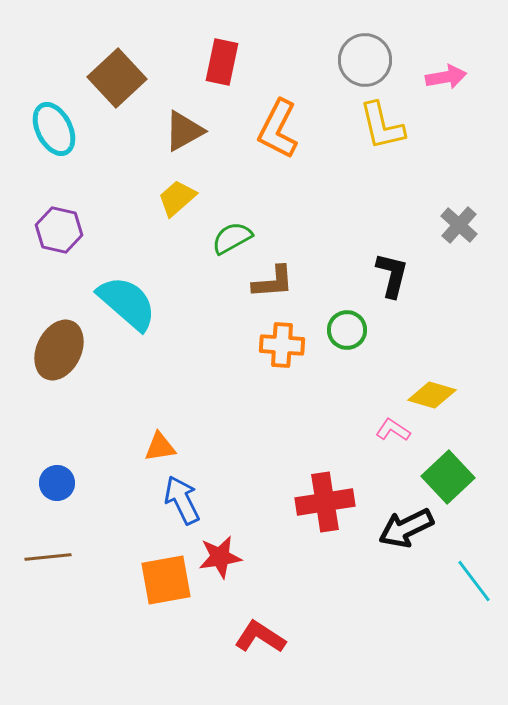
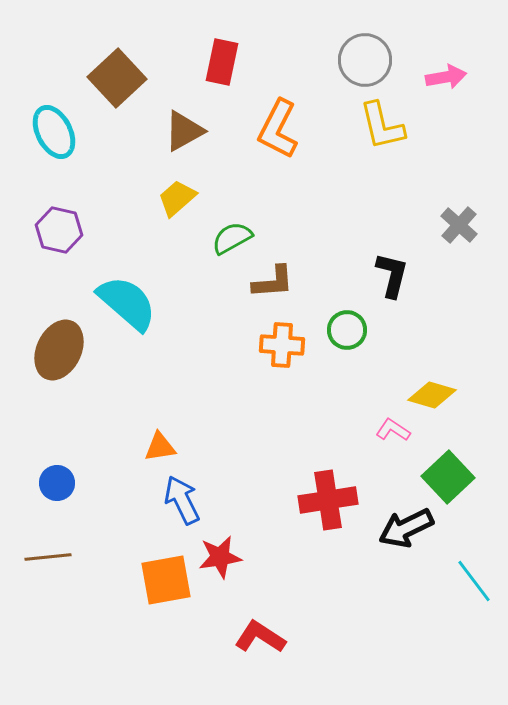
cyan ellipse: moved 3 px down
red cross: moved 3 px right, 2 px up
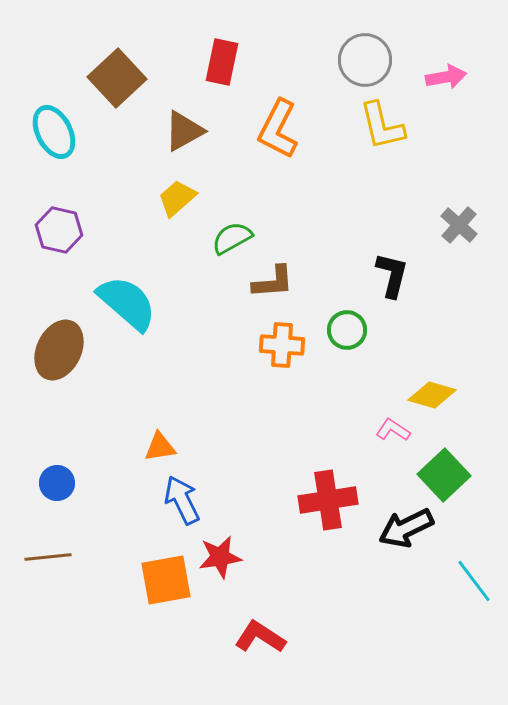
green square: moved 4 px left, 2 px up
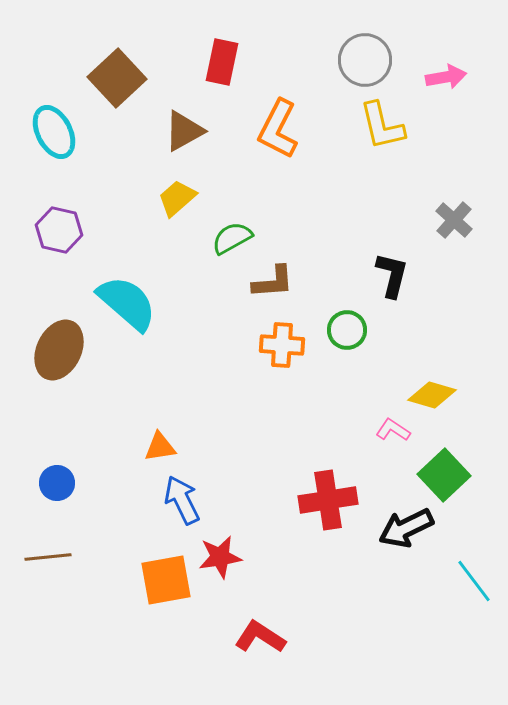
gray cross: moved 5 px left, 5 px up
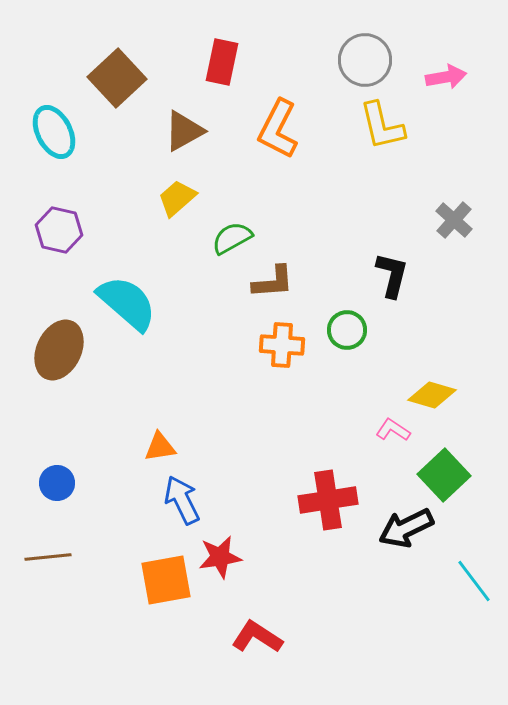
red L-shape: moved 3 px left
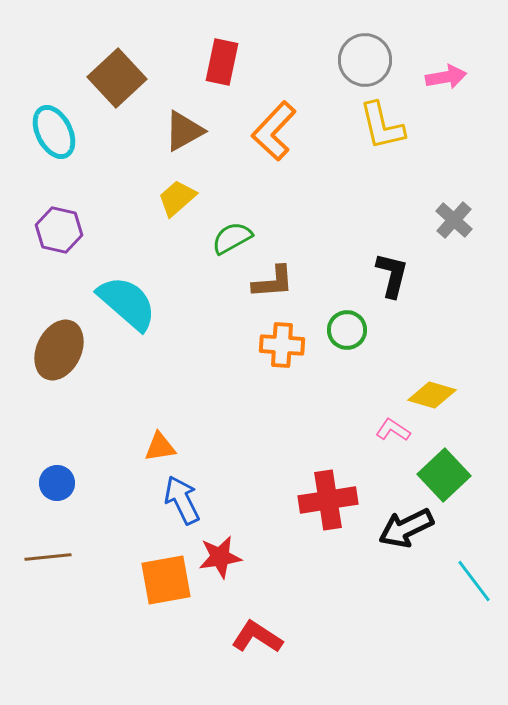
orange L-shape: moved 4 px left, 2 px down; rotated 16 degrees clockwise
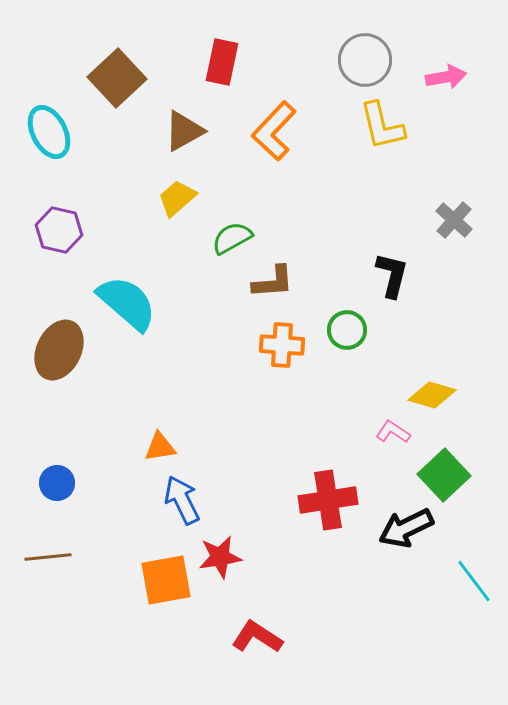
cyan ellipse: moved 5 px left
pink L-shape: moved 2 px down
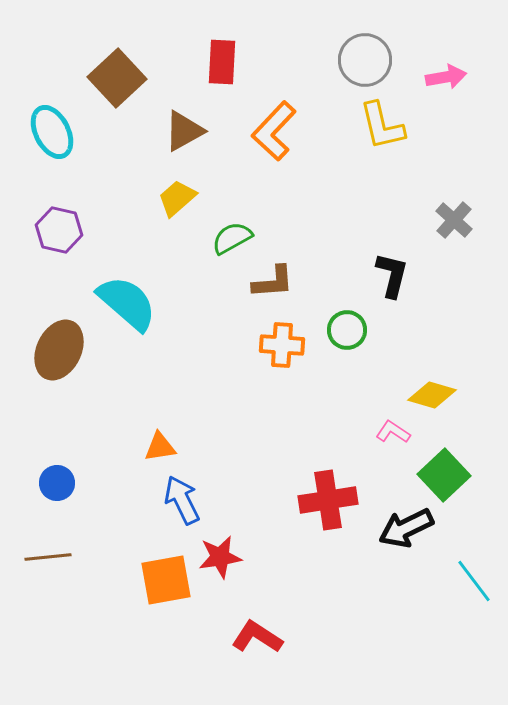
red rectangle: rotated 9 degrees counterclockwise
cyan ellipse: moved 3 px right
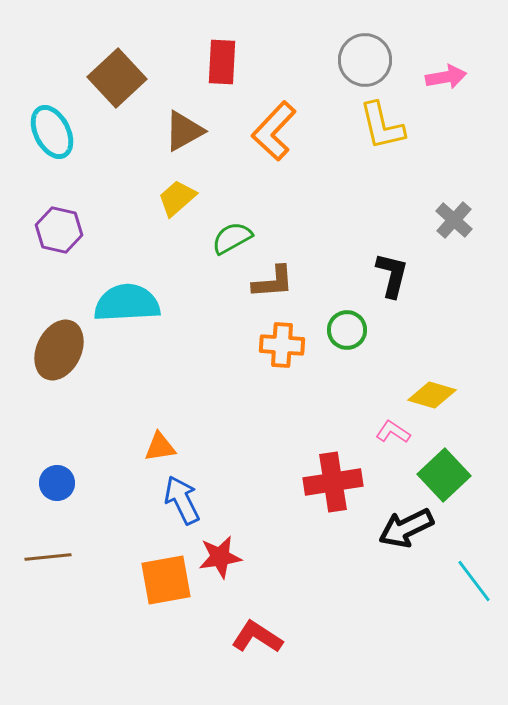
cyan semicircle: rotated 44 degrees counterclockwise
red cross: moved 5 px right, 18 px up
